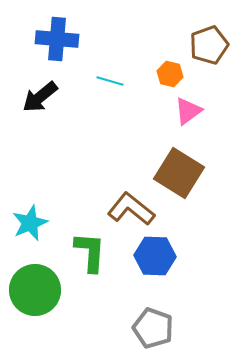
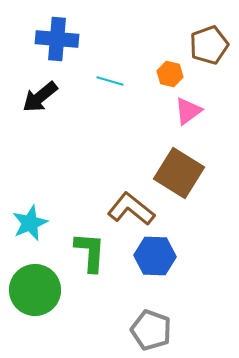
gray pentagon: moved 2 px left, 2 px down
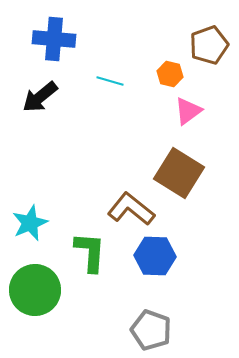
blue cross: moved 3 px left
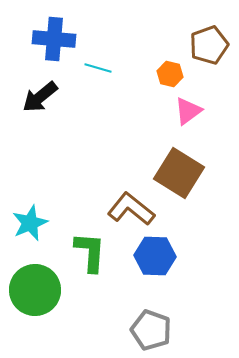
cyan line: moved 12 px left, 13 px up
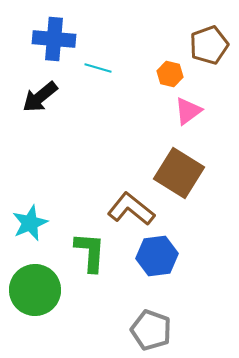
blue hexagon: moved 2 px right; rotated 9 degrees counterclockwise
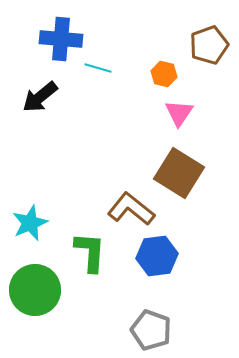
blue cross: moved 7 px right
orange hexagon: moved 6 px left
pink triangle: moved 9 px left, 2 px down; rotated 20 degrees counterclockwise
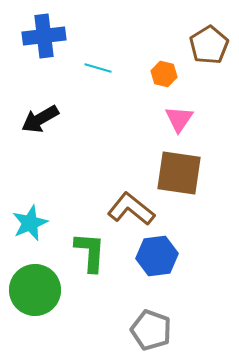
blue cross: moved 17 px left, 3 px up; rotated 12 degrees counterclockwise
brown pentagon: rotated 12 degrees counterclockwise
black arrow: moved 22 px down; rotated 9 degrees clockwise
pink triangle: moved 6 px down
brown square: rotated 24 degrees counterclockwise
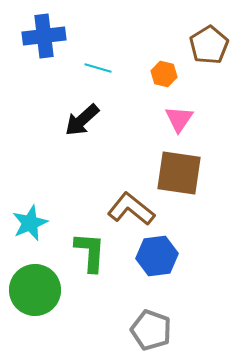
black arrow: moved 42 px right, 1 px down; rotated 12 degrees counterclockwise
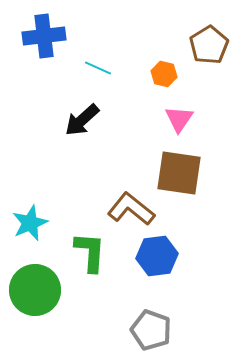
cyan line: rotated 8 degrees clockwise
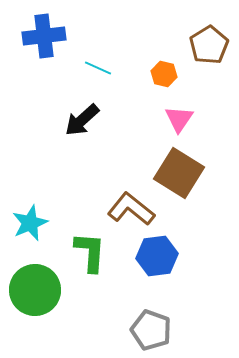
brown square: rotated 24 degrees clockwise
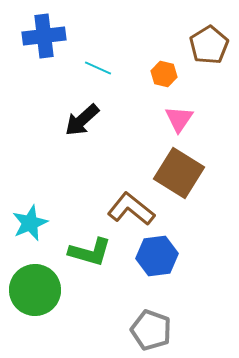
green L-shape: rotated 102 degrees clockwise
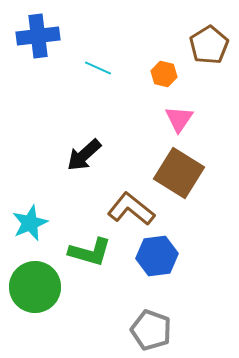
blue cross: moved 6 px left
black arrow: moved 2 px right, 35 px down
green circle: moved 3 px up
